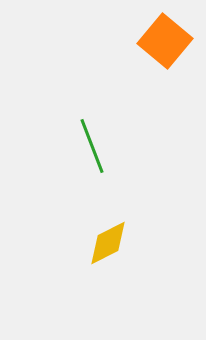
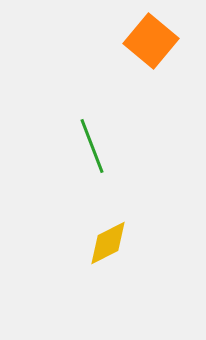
orange square: moved 14 px left
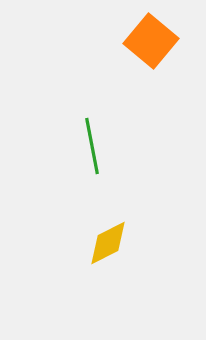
green line: rotated 10 degrees clockwise
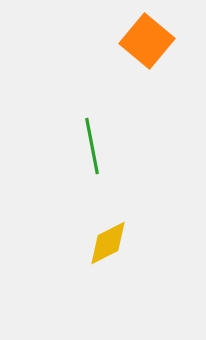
orange square: moved 4 px left
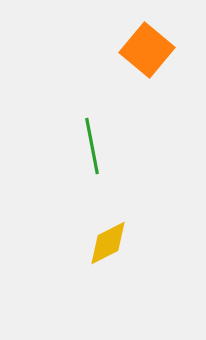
orange square: moved 9 px down
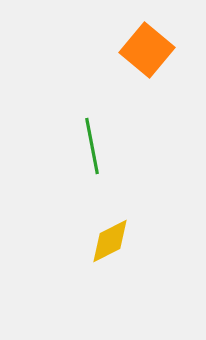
yellow diamond: moved 2 px right, 2 px up
